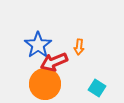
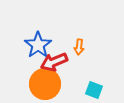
cyan square: moved 3 px left, 2 px down; rotated 12 degrees counterclockwise
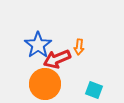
red arrow: moved 3 px right, 3 px up
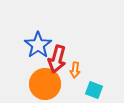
orange arrow: moved 4 px left, 23 px down
red arrow: rotated 52 degrees counterclockwise
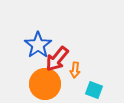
red arrow: rotated 24 degrees clockwise
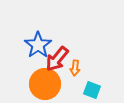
orange arrow: moved 2 px up
cyan square: moved 2 px left
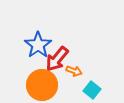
orange arrow: moved 1 px left, 3 px down; rotated 77 degrees counterclockwise
orange circle: moved 3 px left, 1 px down
cyan square: rotated 18 degrees clockwise
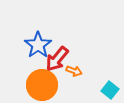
cyan square: moved 18 px right
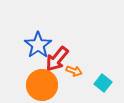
cyan square: moved 7 px left, 7 px up
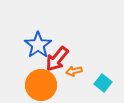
orange arrow: rotated 147 degrees clockwise
orange circle: moved 1 px left
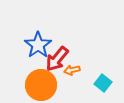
orange arrow: moved 2 px left, 1 px up
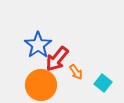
orange arrow: moved 4 px right, 2 px down; rotated 112 degrees counterclockwise
